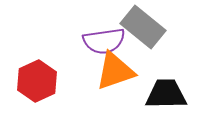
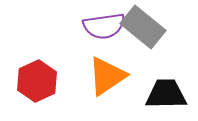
purple semicircle: moved 15 px up
orange triangle: moved 8 px left, 5 px down; rotated 15 degrees counterclockwise
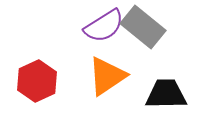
purple semicircle: rotated 24 degrees counterclockwise
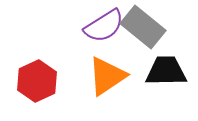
black trapezoid: moved 23 px up
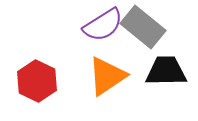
purple semicircle: moved 1 px left, 1 px up
red hexagon: rotated 9 degrees counterclockwise
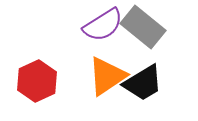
black trapezoid: moved 23 px left, 12 px down; rotated 150 degrees clockwise
red hexagon: rotated 9 degrees clockwise
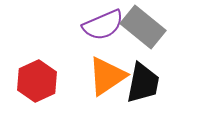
purple semicircle: rotated 9 degrees clockwise
black trapezoid: rotated 48 degrees counterclockwise
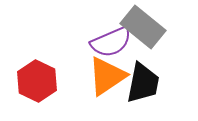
purple semicircle: moved 8 px right, 17 px down
red hexagon: rotated 9 degrees counterclockwise
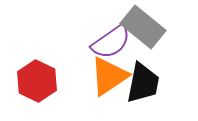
purple semicircle: rotated 12 degrees counterclockwise
orange triangle: moved 2 px right
